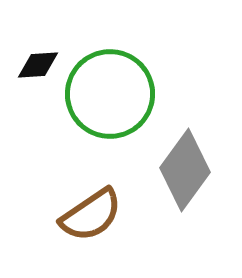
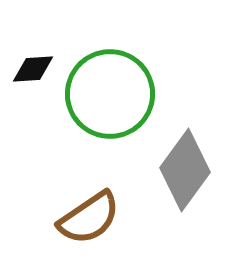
black diamond: moved 5 px left, 4 px down
brown semicircle: moved 2 px left, 3 px down
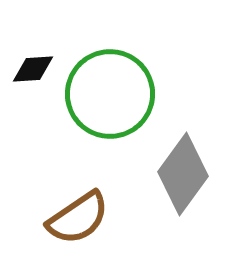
gray diamond: moved 2 px left, 4 px down
brown semicircle: moved 11 px left
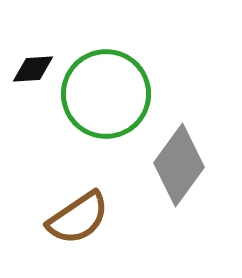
green circle: moved 4 px left
gray diamond: moved 4 px left, 9 px up
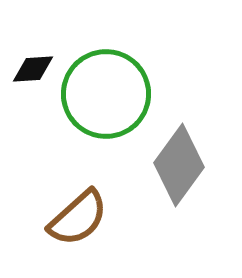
brown semicircle: rotated 8 degrees counterclockwise
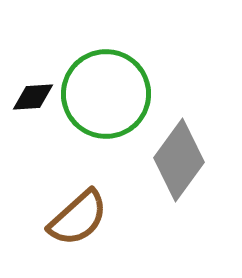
black diamond: moved 28 px down
gray diamond: moved 5 px up
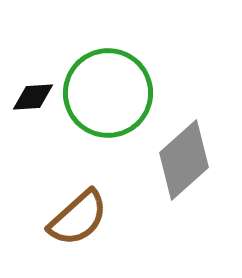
green circle: moved 2 px right, 1 px up
gray diamond: moved 5 px right; rotated 12 degrees clockwise
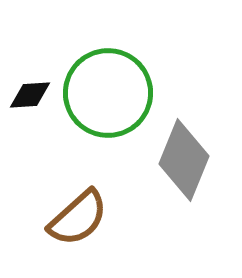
black diamond: moved 3 px left, 2 px up
gray diamond: rotated 26 degrees counterclockwise
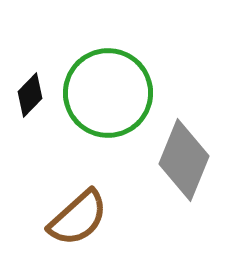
black diamond: rotated 42 degrees counterclockwise
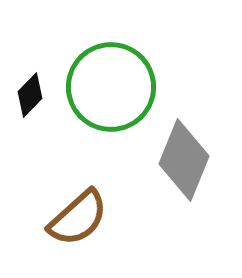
green circle: moved 3 px right, 6 px up
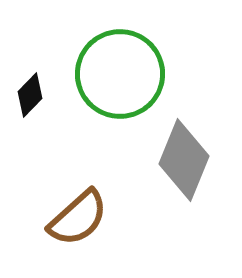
green circle: moved 9 px right, 13 px up
